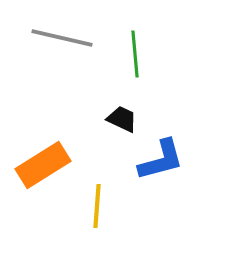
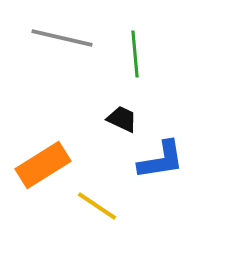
blue L-shape: rotated 6 degrees clockwise
yellow line: rotated 60 degrees counterclockwise
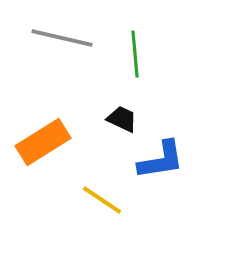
orange rectangle: moved 23 px up
yellow line: moved 5 px right, 6 px up
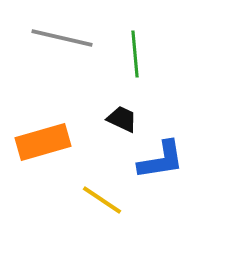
orange rectangle: rotated 16 degrees clockwise
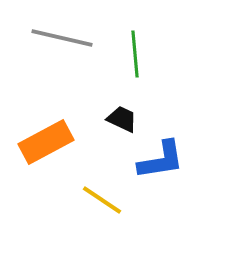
orange rectangle: moved 3 px right; rotated 12 degrees counterclockwise
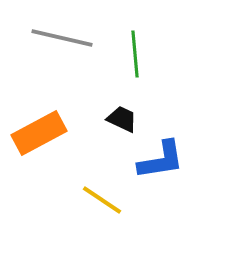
orange rectangle: moved 7 px left, 9 px up
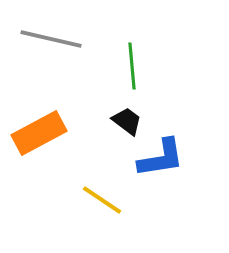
gray line: moved 11 px left, 1 px down
green line: moved 3 px left, 12 px down
black trapezoid: moved 5 px right, 2 px down; rotated 12 degrees clockwise
blue L-shape: moved 2 px up
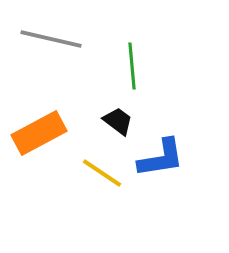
black trapezoid: moved 9 px left
yellow line: moved 27 px up
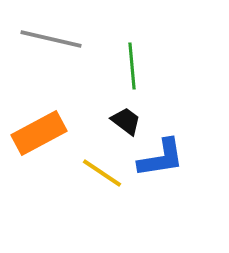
black trapezoid: moved 8 px right
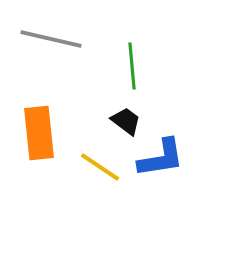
orange rectangle: rotated 68 degrees counterclockwise
yellow line: moved 2 px left, 6 px up
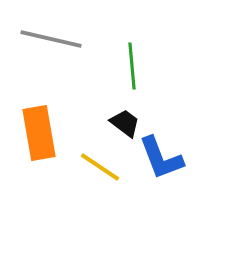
black trapezoid: moved 1 px left, 2 px down
orange rectangle: rotated 4 degrees counterclockwise
blue L-shape: rotated 78 degrees clockwise
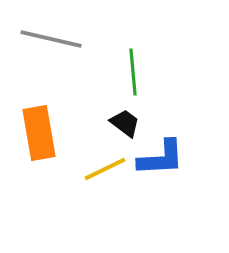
green line: moved 1 px right, 6 px down
blue L-shape: rotated 72 degrees counterclockwise
yellow line: moved 5 px right, 2 px down; rotated 60 degrees counterclockwise
